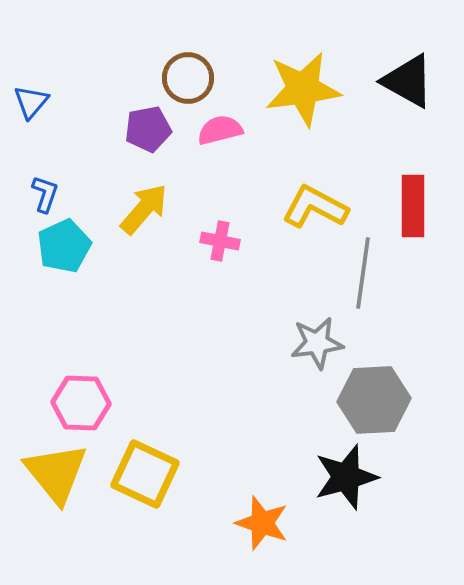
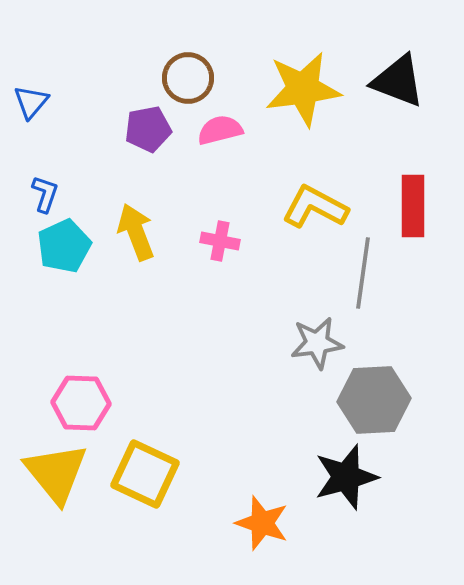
black triangle: moved 10 px left; rotated 8 degrees counterclockwise
yellow arrow: moved 8 px left, 23 px down; rotated 62 degrees counterclockwise
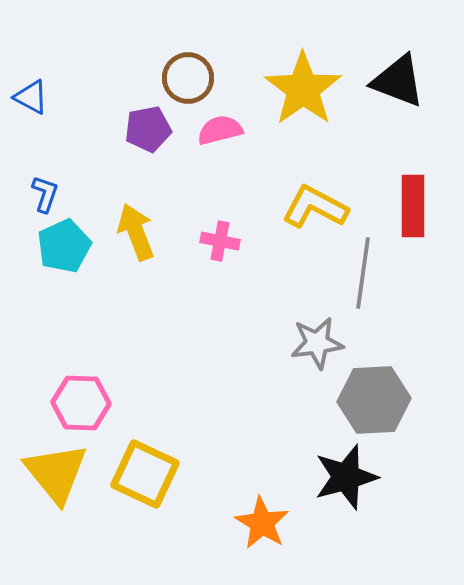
yellow star: rotated 28 degrees counterclockwise
blue triangle: moved 5 px up; rotated 42 degrees counterclockwise
orange star: rotated 12 degrees clockwise
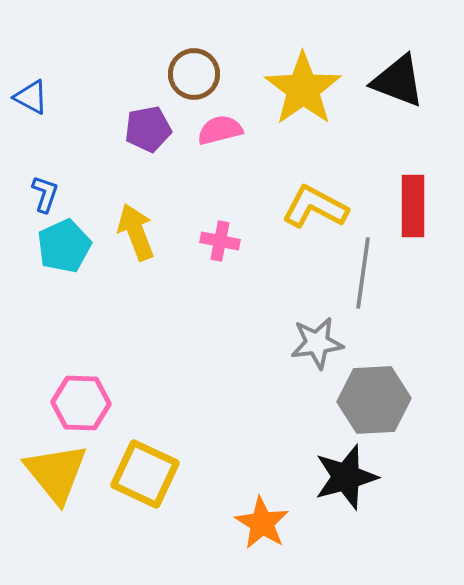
brown circle: moved 6 px right, 4 px up
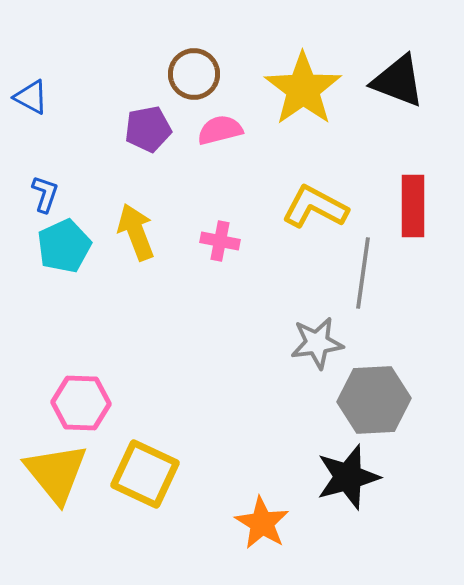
black star: moved 2 px right
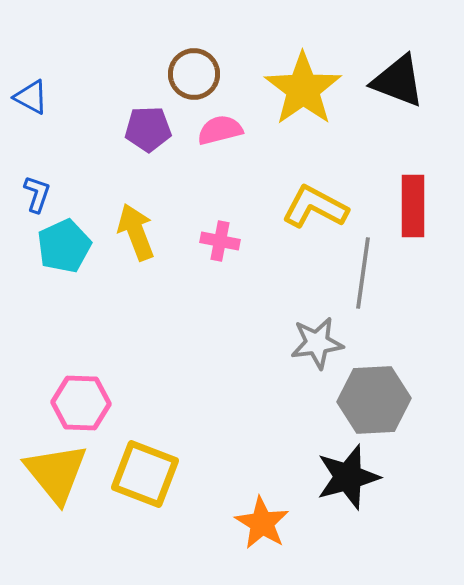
purple pentagon: rotated 9 degrees clockwise
blue L-shape: moved 8 px left
yellow square: rotated 4 degrees counterclockwise
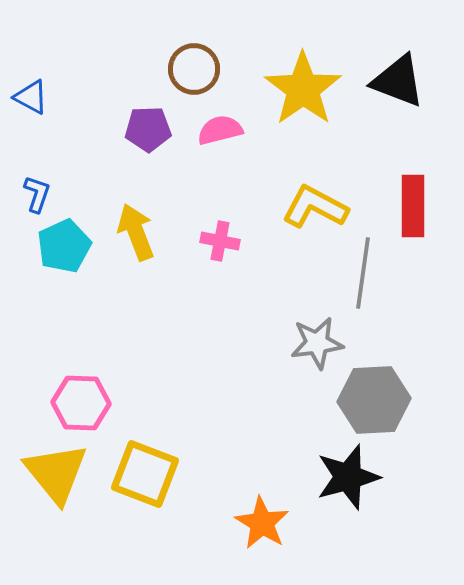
brown circle: moved 5 px up
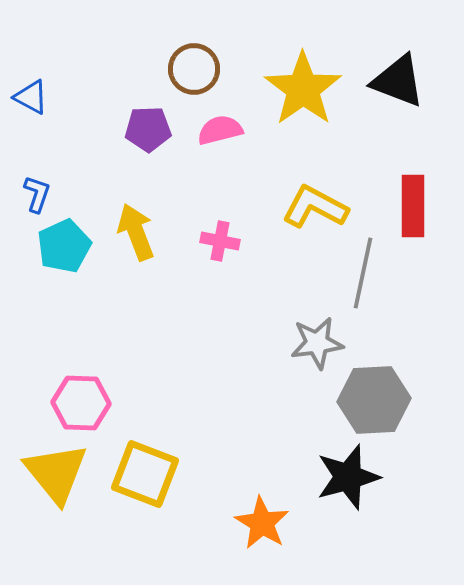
gray line: rotated 4 degrees clockwise
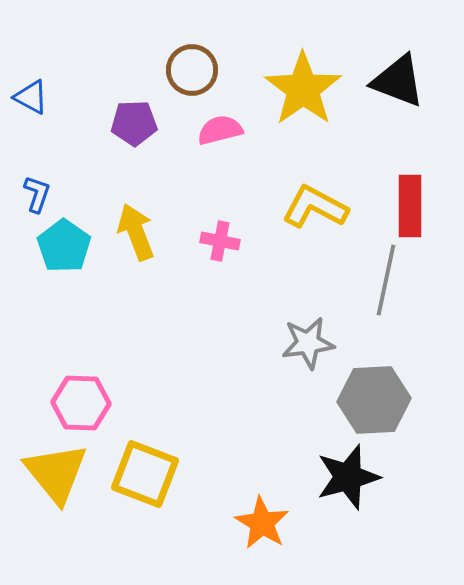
brown circle: moved 2 px left, 1 px down
purple pentagon: moved 14 px left, 6 px up
red rectangle: moved 3 px left
cyan pentagon: rotated 12 degrees counterclockwise
gray line: moved 23 px right, 7 px down
gray star: moved 9 px left
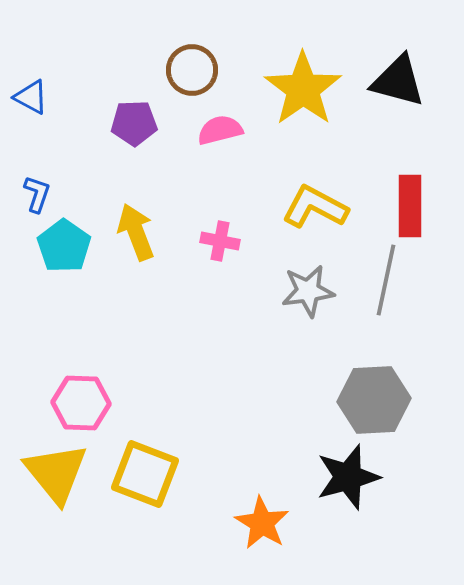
black triangle: rotated 6 degrees counterclockwise
gray star: moved 52 px up
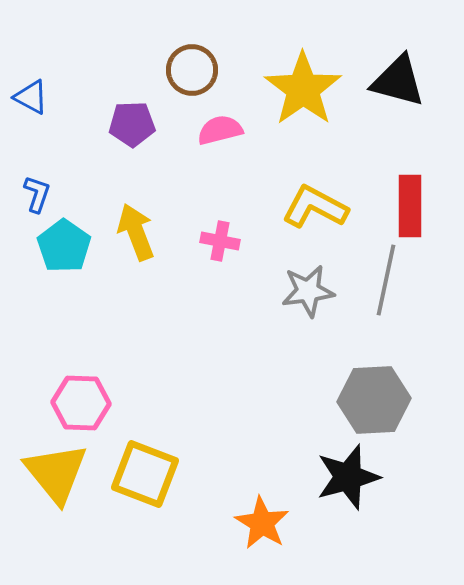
purple pentagon: moved 2 px left, 1 px down
